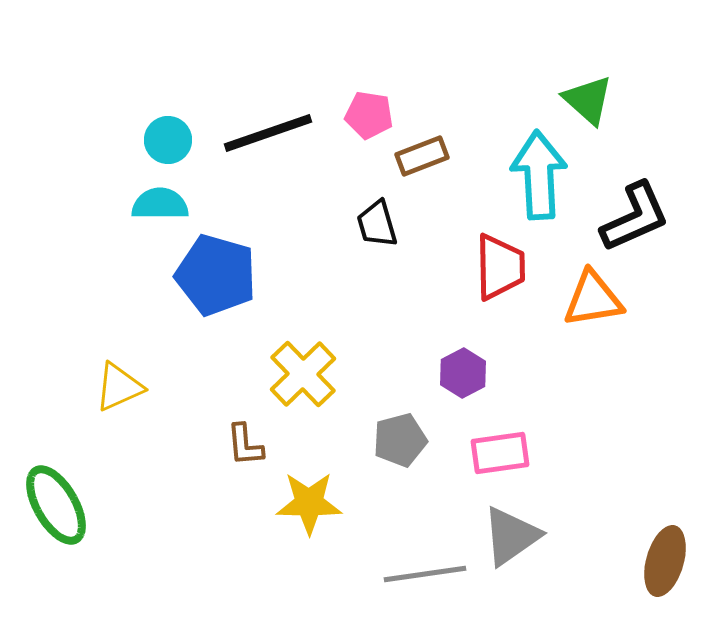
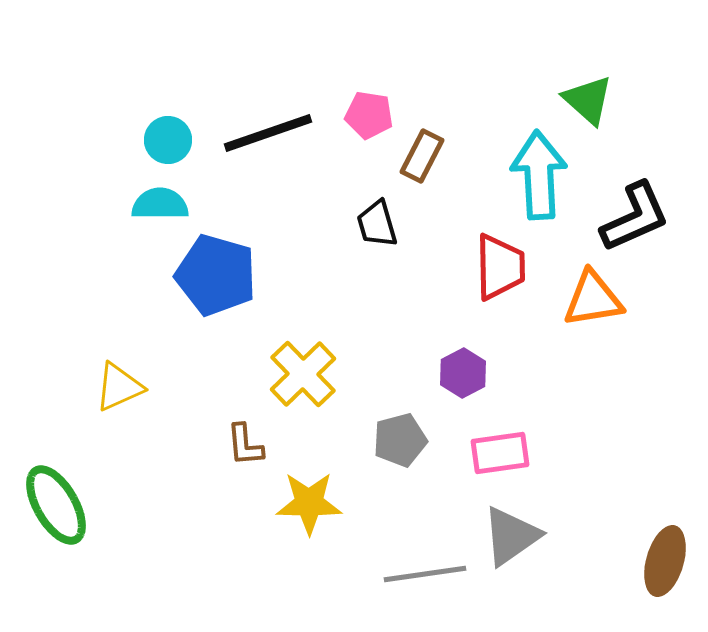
brown rectangle: rotated 42 degrees counterclockwise
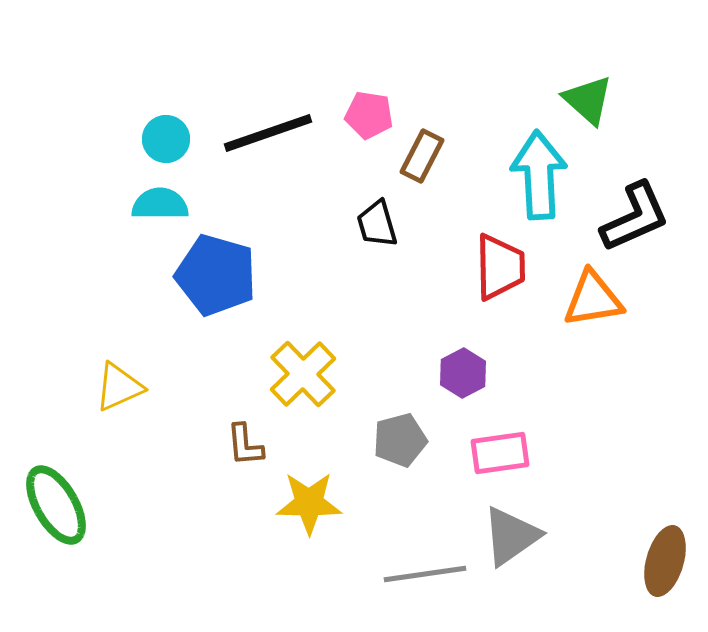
cyan circle: moved 2 px left, 1 px up
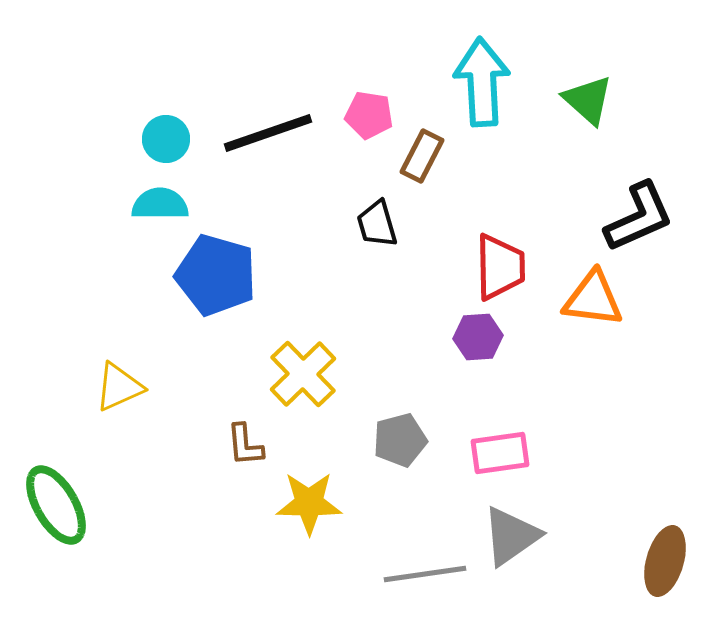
cyan arrow: moved 57 px left, 93 px up
black L-shape: moved 4 px right
orange triangle: rotated 16 degrees clockwise
purple hexagon: moved 15 px right, 36 px up; rotated 24 degrees clockwise
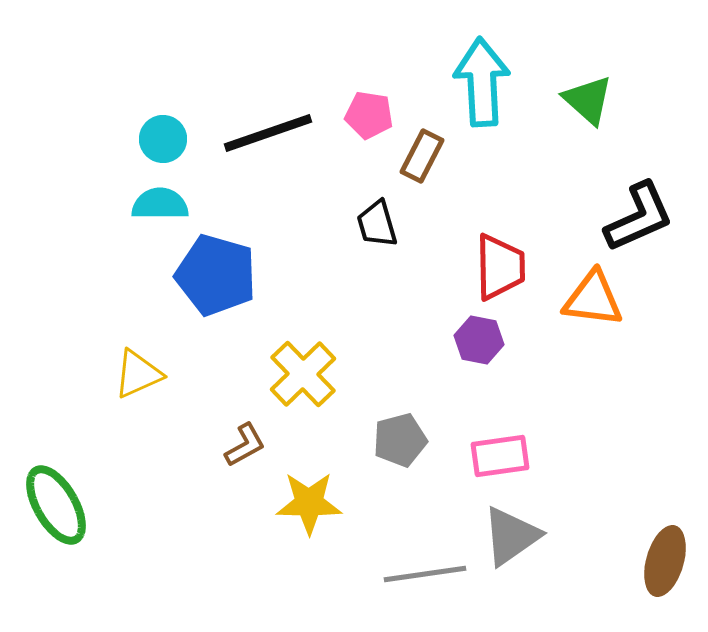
cyan circle: moved 3 px left
purple hexagon: moved 1 px right, 3 px down; rotated 15 degrees clockwise
yellow triangle: moved 19 px right, 13 px up
brown L-shape: rotated 114 degrees counterclockwise
pink rectangle: moved 3 px down
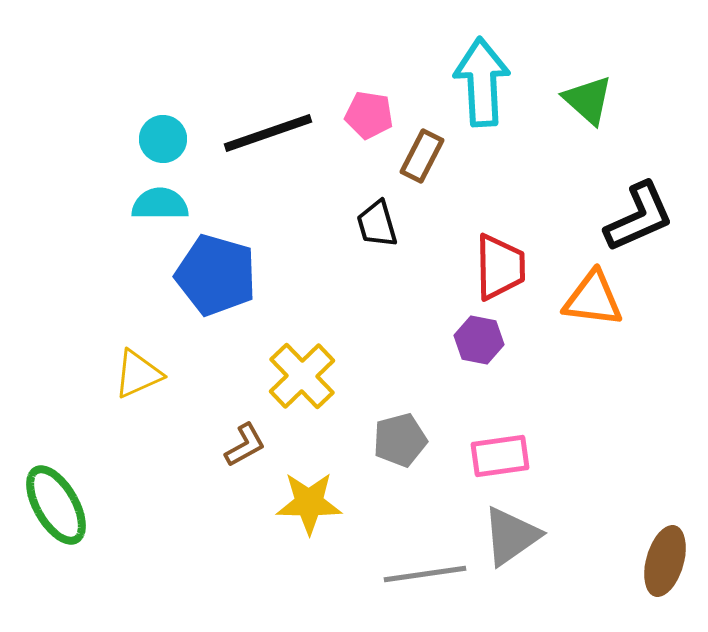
yellow cross: moved 1 px left, 2 px down
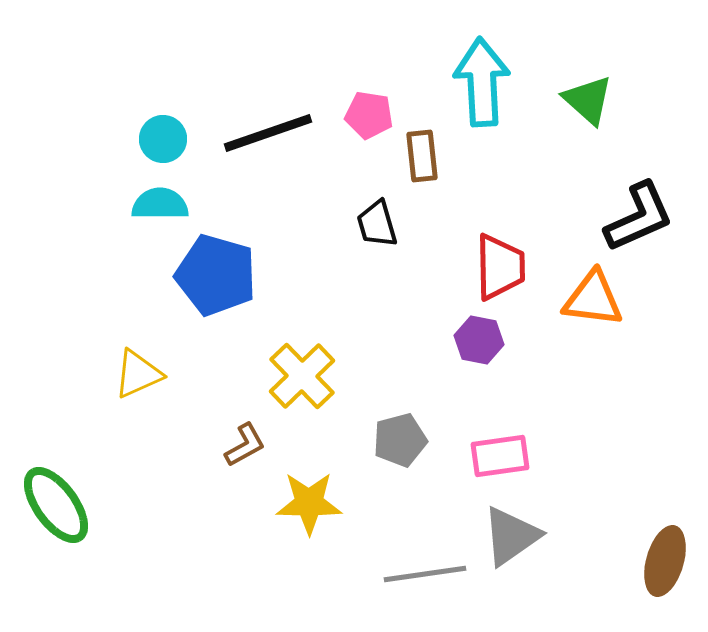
brown rectangle: rotated 33 degrees counterclockwise
green ellipse: rotated 6 degrees counterclockwise
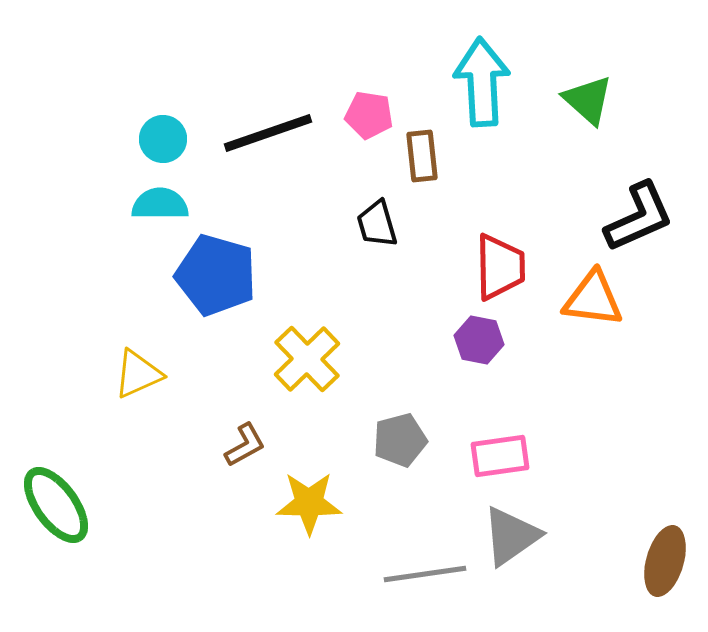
yellow cross: moved 5 px right, 17 px up
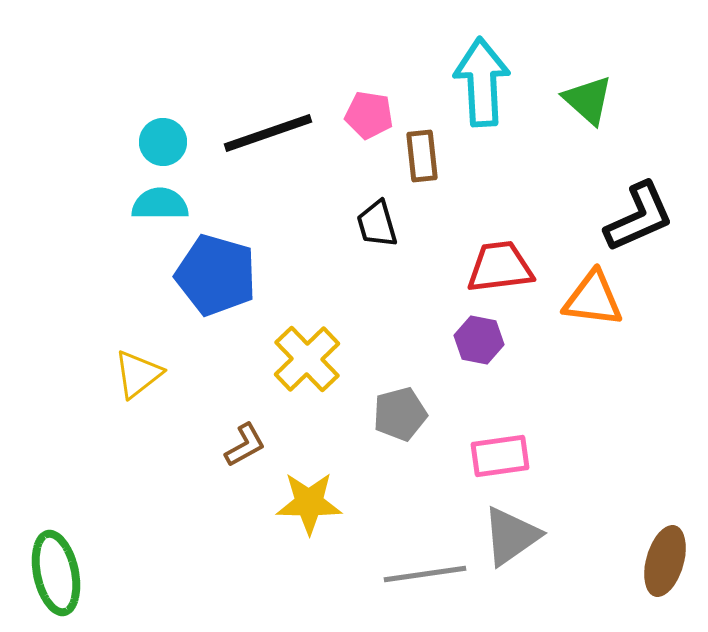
cyan circle: moved 3 px down
red trapezoid: rotated 96 degrees counterclockwise
yellow triangle: rotated 14 degrees counterclockwise
gray pentagon: moved 26 px up
green ellipse: moved 68 px down; rotated 24 degrees clockwise
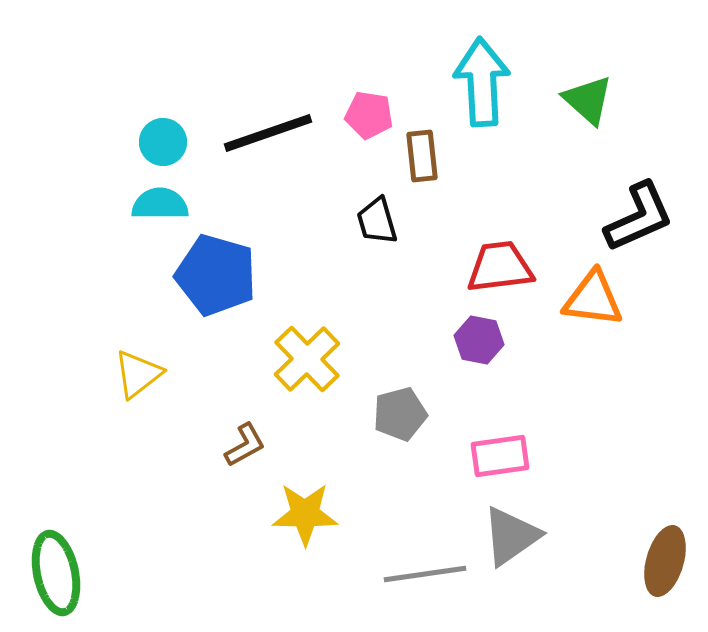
black trapezoid: moved 3 px up
yellow star: moved 4 px left, 11 px down
